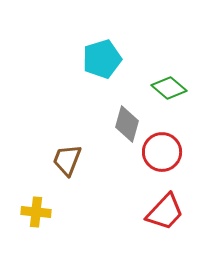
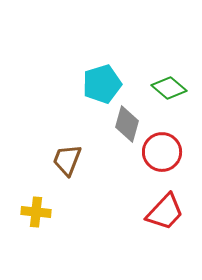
cyan pentagon: moved 25 px down
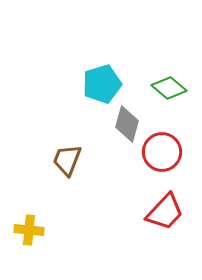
yellow cross: moved 7 px left, 18 px down
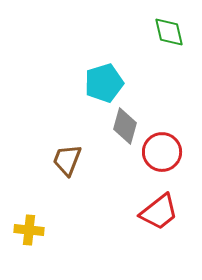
cyan pentagon: moved 2 px right, 1 px up
green diamond: moved 56 px up; rotated 36 degrees clockwise
gray diamond: moved 2 px left, 2 px down
red trapezoid: moved 6 px left; rotated 9 degrees clockwise
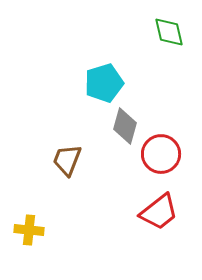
red circle: moved 1 px left, 2 px down
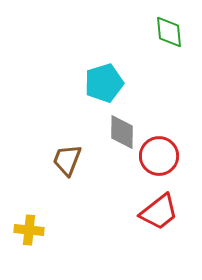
green diamond: rotated 8 degrees clockwise
gray diamond: moved 3 px left, 6 px down; rotated 15 degrees counterclockwise
red circle: moved 2 px left, 2 px down
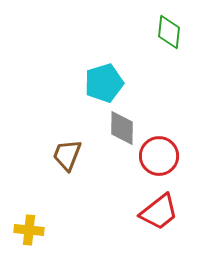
green diamond: rotated 12 degrees clockwise
gray diamond: moved 4 px up
brown trapezoid: moved 5 px up
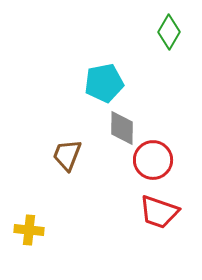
green diamond: rotated 24 degrees clockwise
cyan pentagon: rotated 6 degrees clockwise
red circle: moved 6 px left, 4 px down
red trapezoid: rotated 57 degrees clockwise
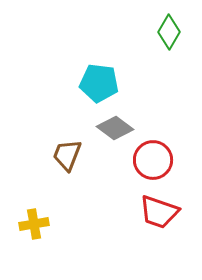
cyan pentagon: moved 5 px left; rotated 18 degrees clockwise
gray diamond: moved 7 px left; rotated 54 degrees counterclockwise
yellow cross: moved 5 px right, 6 px up; rotated 16 degrees counterclockwise
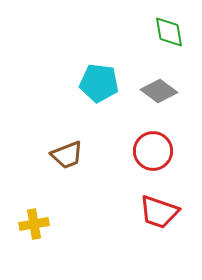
green diamond: rotated 40 degrees counterclockwise
gray diamond: moved 44 px right, 37 px up
brown trapezoid: rotated 132 degrees counterclockwise
red circle: moved 9 px up
